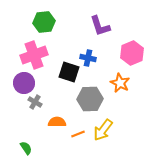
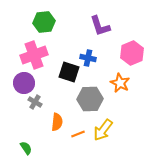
orange semicircle: rotated 96 degrees clockwise
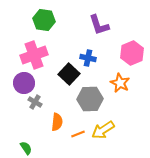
green hexagon: moved 2 px up; rotated 15 degrees clockwise
purple L-shape: moved 1 px left, 1 px up
black square: moved 2 px down; rotated 25 degrees clockwise
yellow arrow: rotated 20 degrees clockwise
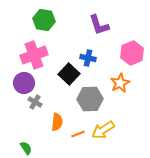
orange star: rotated 18 degrees clockwise
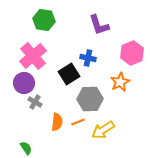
pink cross: moved 1 px left, 1 px down; rotated 20 degrees counterclockwise
black square: rotated 15 degrees clockwise
orange star: moved 1 px up
orange line: moved 12 px up
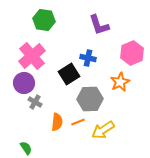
pink cross: moved 1 px left
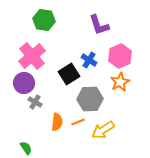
pink hexagon: moved 12 px left, 3 px down
blue cross: moved 1 px right, 2 px down; rotated 21 degrees clockwise
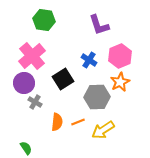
black square: moved 6 px left, 5 px down
gray hexagon: moved 7 px right, 2 px up
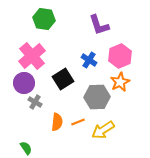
green hexagon: moved 1 px up
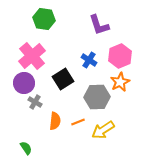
orange semicircle: moved 2 px left, 1 px up
